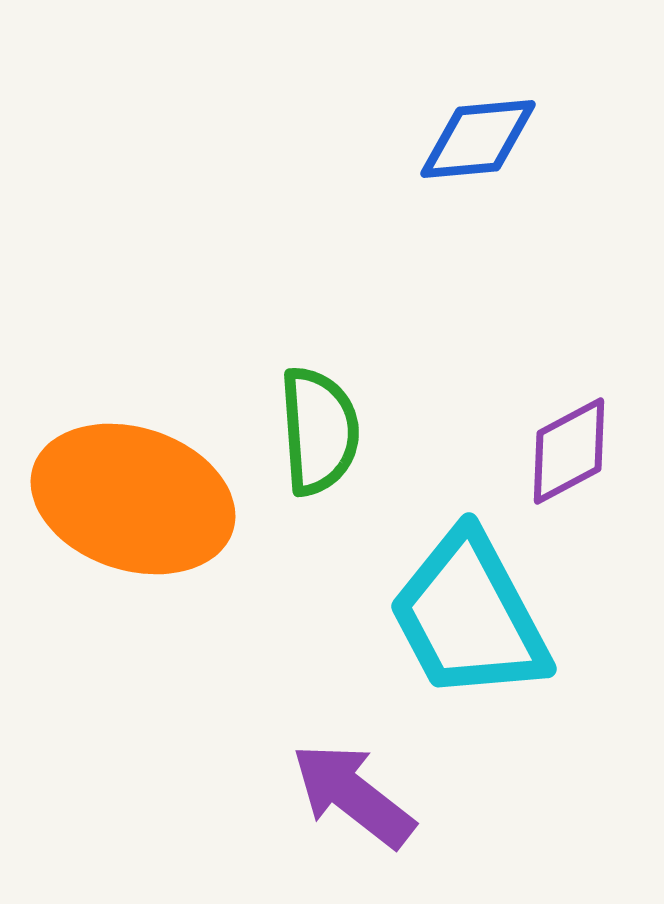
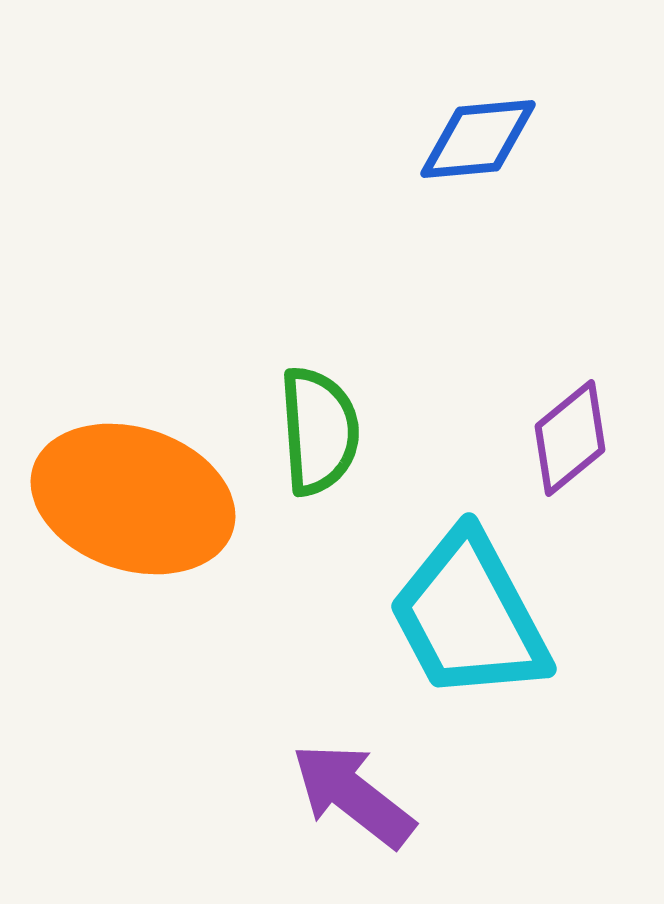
purple diamond: moved 1 px right, 13 px up; rotated 11 degrees counterclockwise
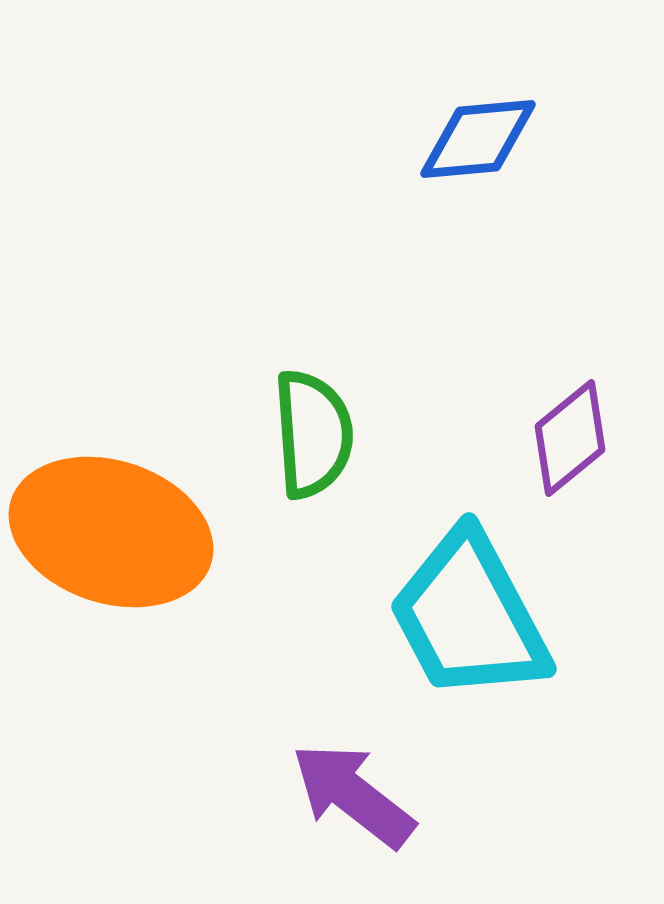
green semicircle: moved 6 px left, 3 px down
orange ellipse: moved 22 px left, 33 px down
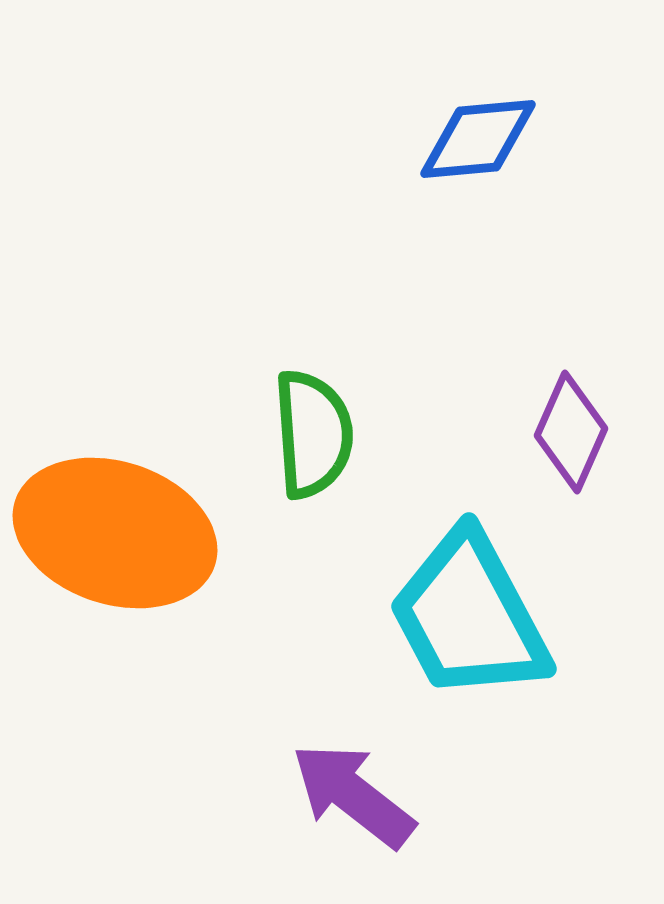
purple diamond: moved 1 px right, 6 px up; rotated 27 degrees counterclockwise
orange ellipse: moved 4 px right, 1 px down
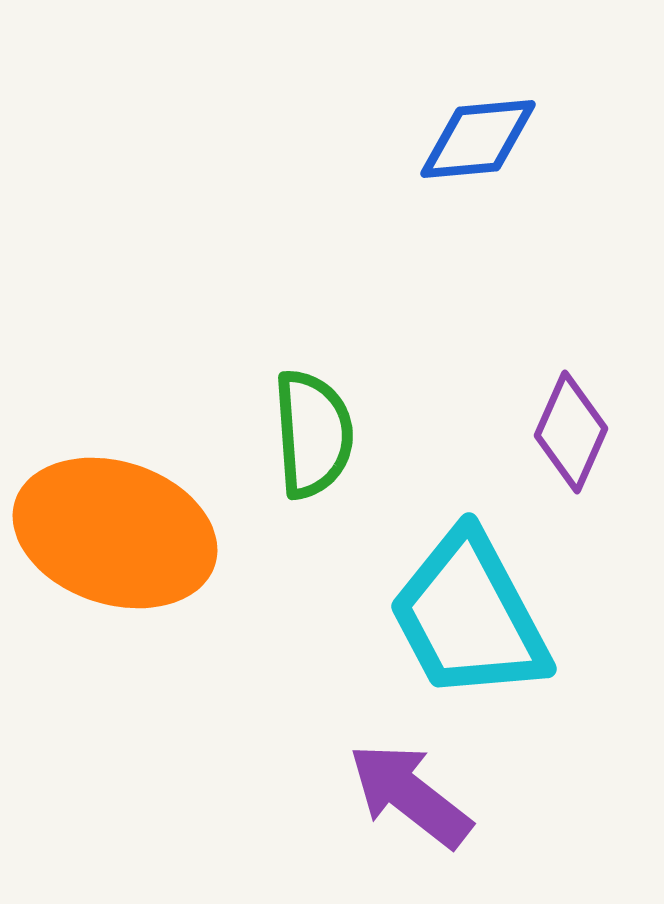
purple arrow: moved 57 px right
